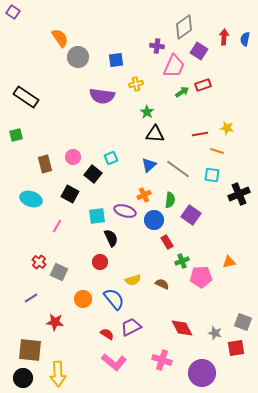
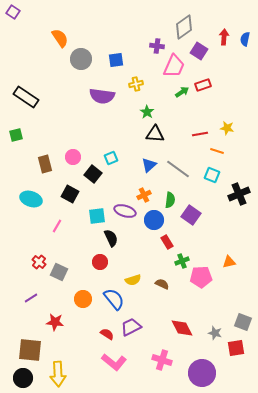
gray circle at (78, 57): moved 3 px right, 2 px down
cyan square at (212, 175): rotated 14 degrees clockwise
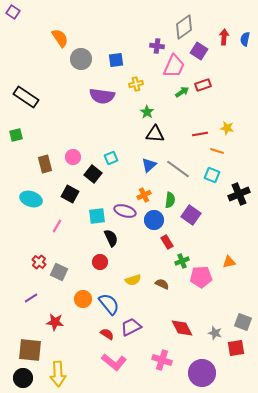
blue semicircle at (114, 299): moved 5 px left, 5 px down
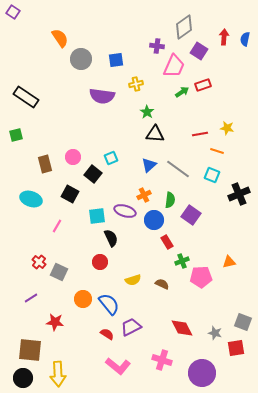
pink L-shape at (114, 362): moved 4 px right, 4 px down
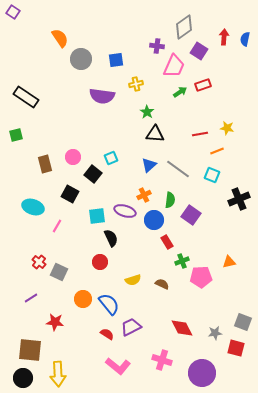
green arrow at (182, 92): moved 2 px left
orange line at (217, 151): rotated 40 degrees counterclockwise
black cross at (239, 194): moved 5 px down
cyan ellipse at (31, 199): moved 2 px right, 8 px down
gray star at (215, 333): rotated 24 degrees counterclockwise
red square at (236, 348): rotated 24 degrees clockwise
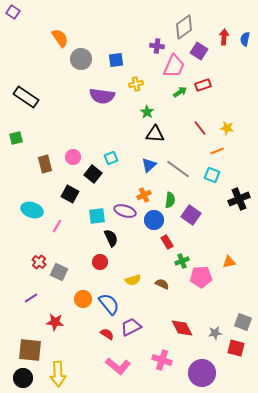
red line at (200, 134): moved 6 px up; rotated 63 degrees clockwise
green square at (16, 135): moved 3 px down
cyan ellipse at (33, 207): moved 1 px left, 3 px down
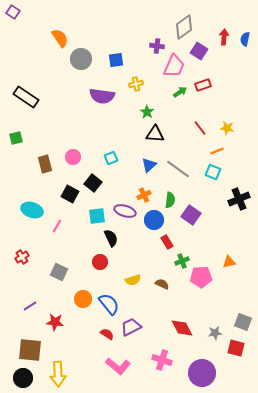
black square at (93, 174): moved 9 px down
cyan square at (212, 175): moved 1 px right, 3 px up
red cross at (39, 262): moved 17 px left, 5 px up; rotated 16 degrees clockwise
purple line at (31, 298): moved 1 px left, 8 px down
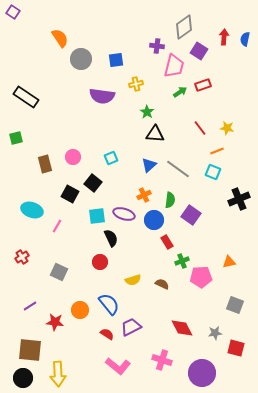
pink trapezoid at (174, 66): rotated 10 degrees counterclockwise
purple ellipse at (125, 211): moved 1 px left, 3 px down
orange circle at (83, 299): moved 3 px left, 11 px down
gray square at (243, 322): moved 8 px left, 17 px up
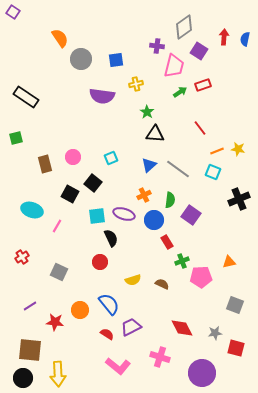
yellow star at (227, 128): moved 11 px right, 21 px down
pink cross at (162, 360): moved 2 px left, 3 px up
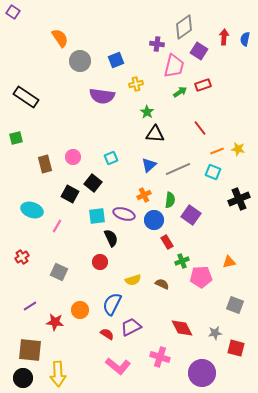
purple cross at (157, 46): moved 2 px up
gray circle at (81, 59): moved 1 px left, 2 px down
blue square at (116, 60): rotated 14 degrees counterclockwise
gray line at (178, 169): rotated 60 degrees counterclockwise
blue semicircle at (109, 304): moved 3 px right; rotated 115 degrees counterclockwise
